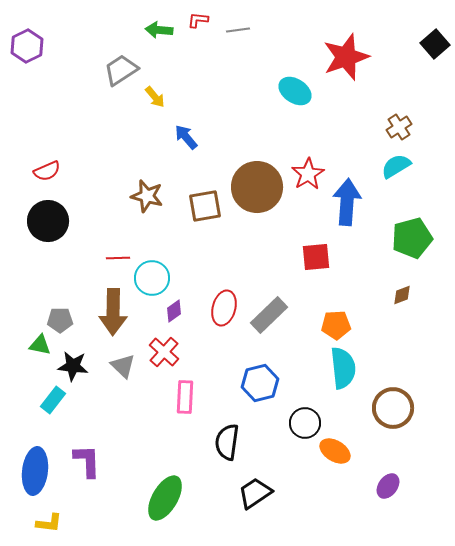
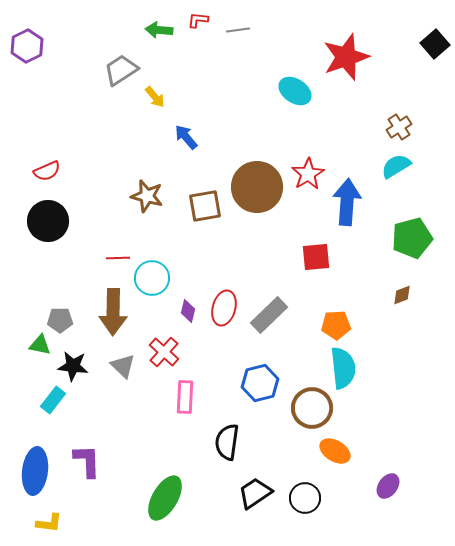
purple diamond at (174, 311): moved 14 px right; rotated 40 degrees counterclockwise
brown circle at (393, 408): moved 81 px left
black circle at (305, 423): moved 75 px down
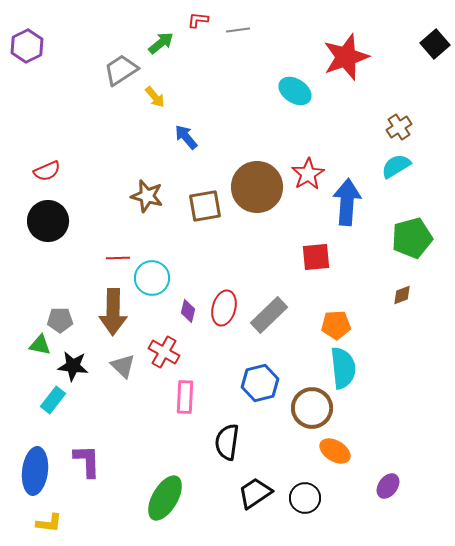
green arrow at (159, 30): moved 2 px right, 13 px down; rotated 136 degrees clockwise
red cross at (164, 352): rotated 12 degrees counterclockwise
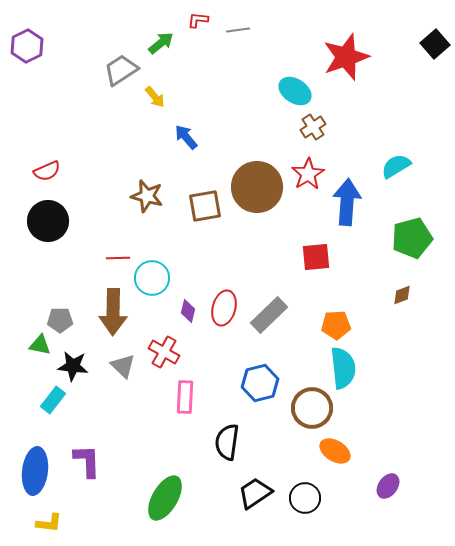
brown cross at (399, 127): moved 86 px left
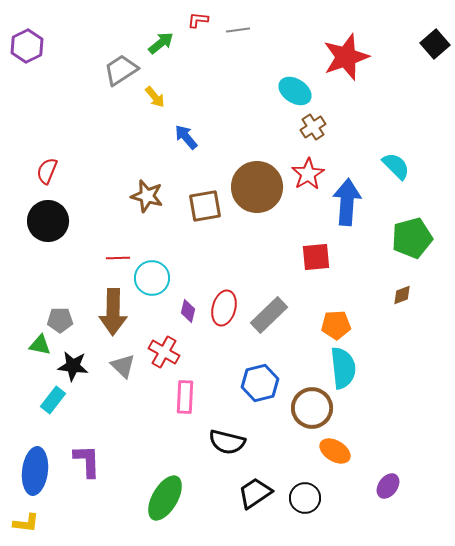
cyan semicircle at (396, 166): rotated 76 degrees clockwise
red semicircle at (47, 171): rotated 136 degrees clockwise
black semicircle at (227, 442): rotated 84 degrees counterclockwise
yellow L-shape at (49, 523): moved 23 px left
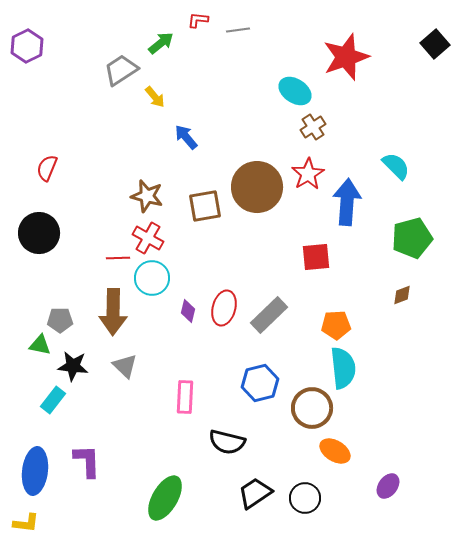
red semicircle at (47, 171): moved 3 px up
black circle at (48, 221): moved 9 px left, 12 px down
red cross at (164, 352): moved 16 px left, 114 px up
gray triangle at (123, 366): moved 2 px right
